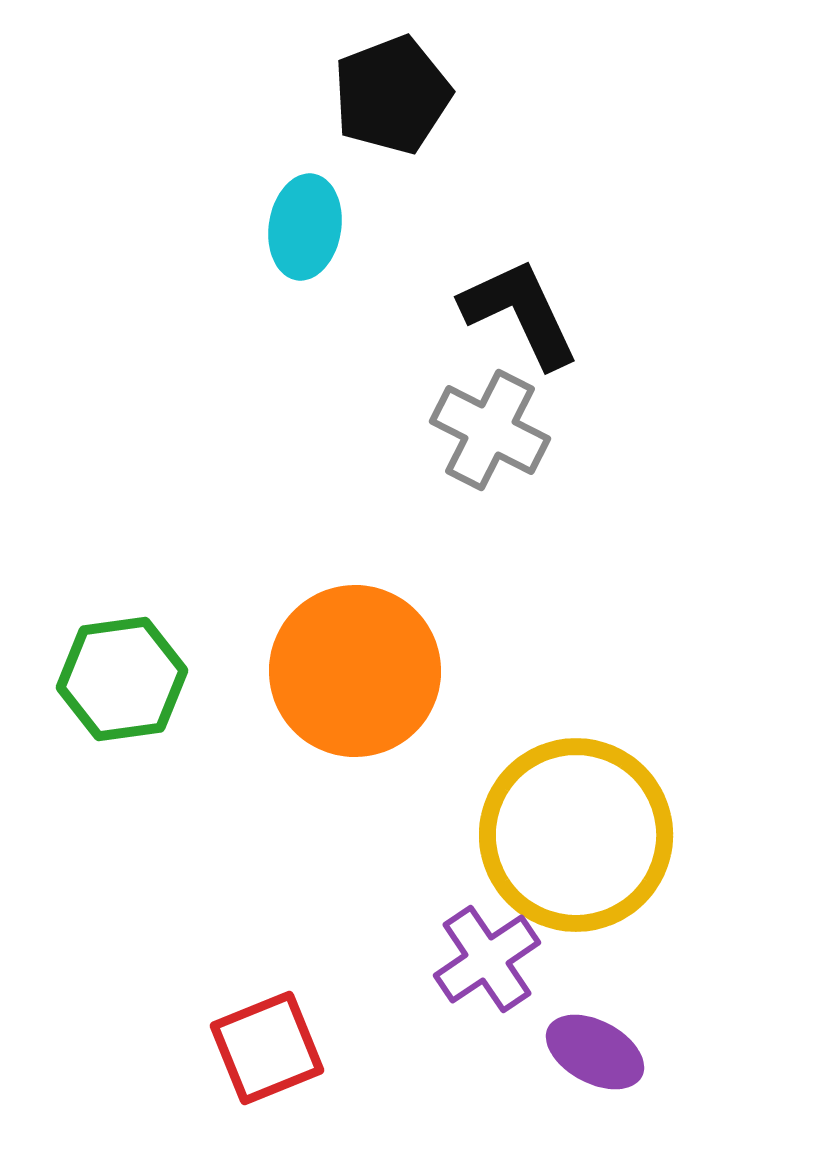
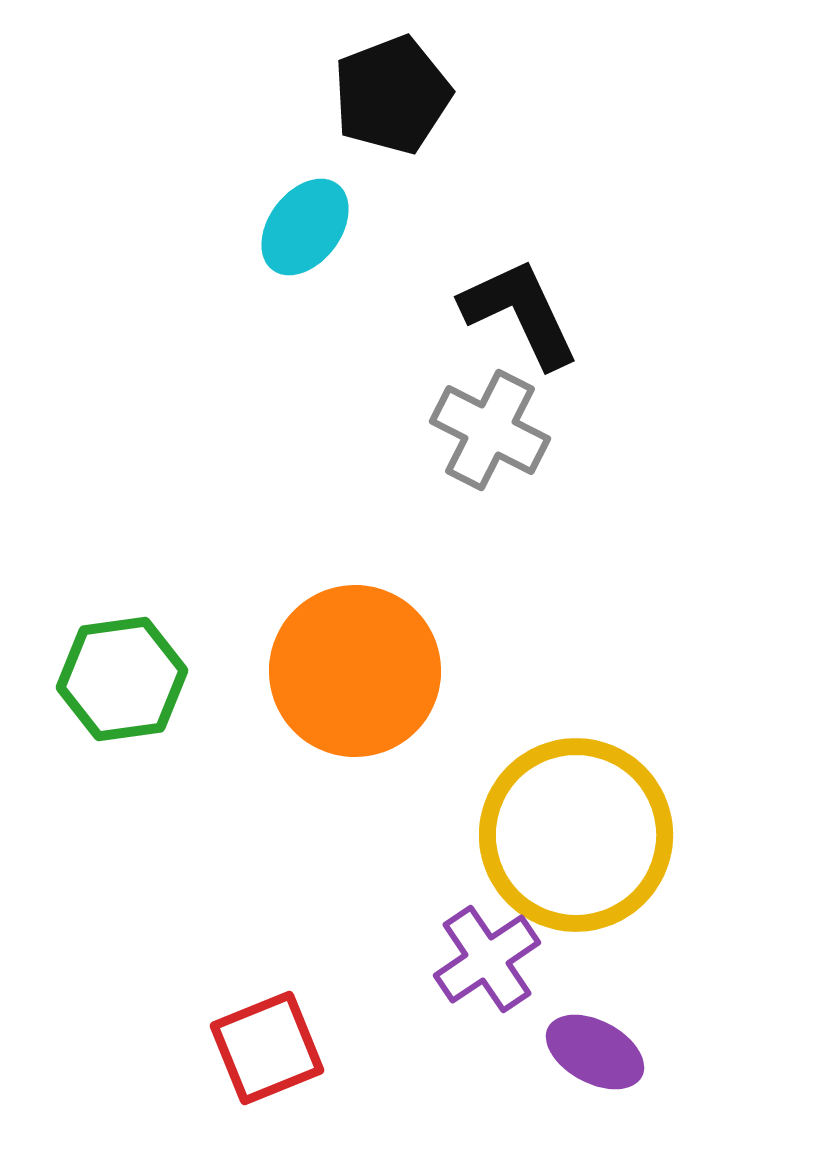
cyan ellipse: rotated 28 degrees clockwise
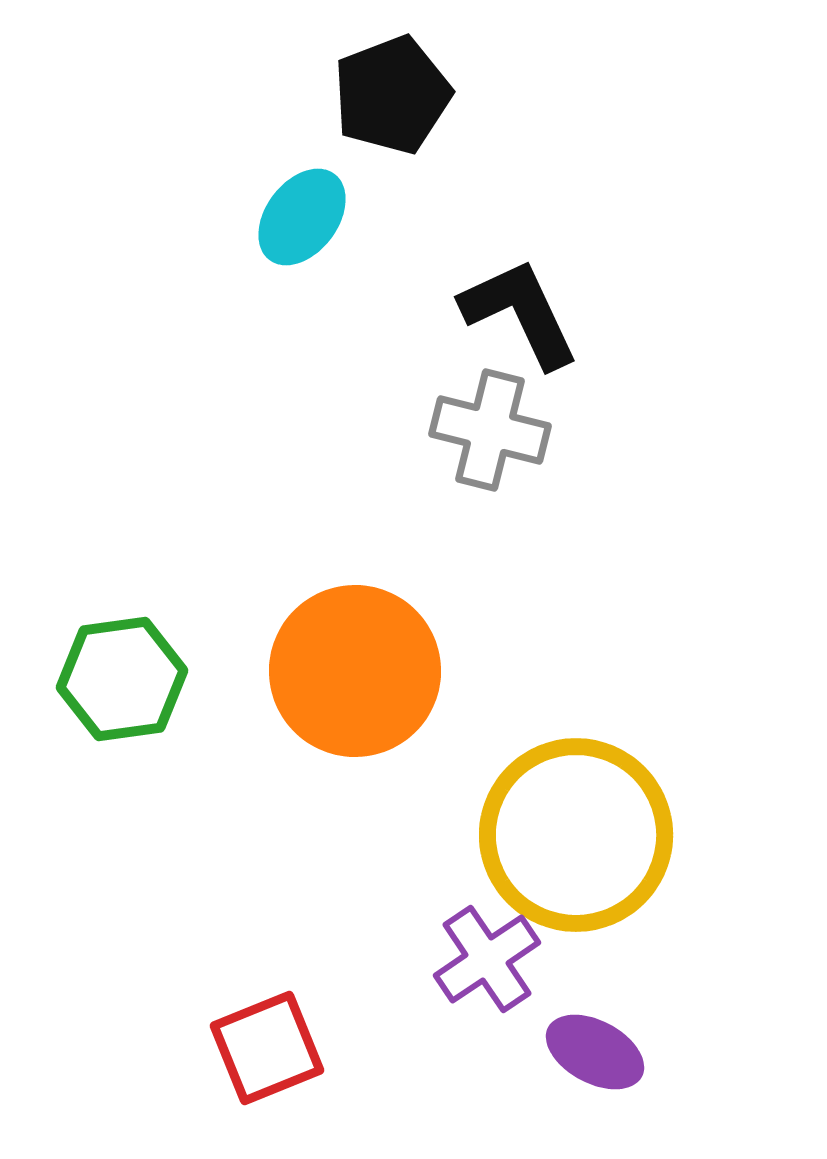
cyan ellipse: moved 3 px left, 10 px up
gray cross: rotated 13 degrees counterclockwise
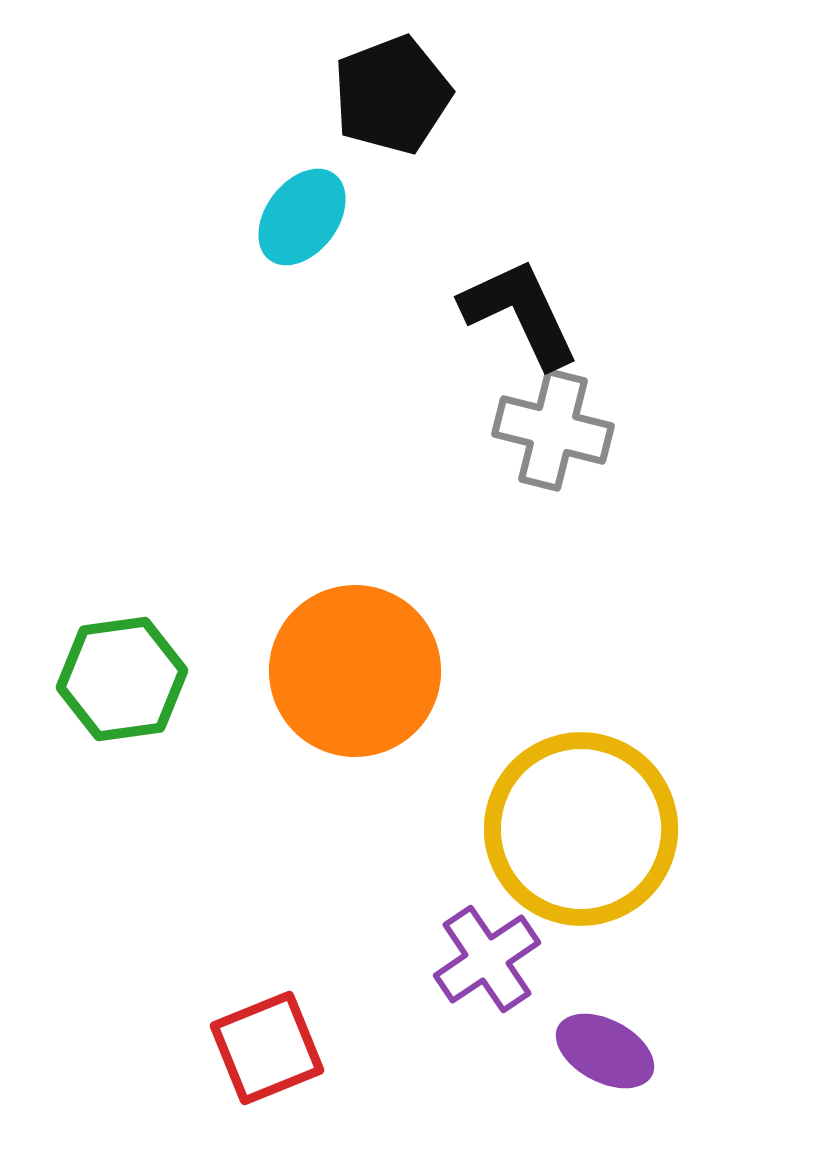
gray cross: moved 63 px right
yellow circle: moved 5 px right, 6 px up
purple ellipse: moved 10 px right, 1 px up
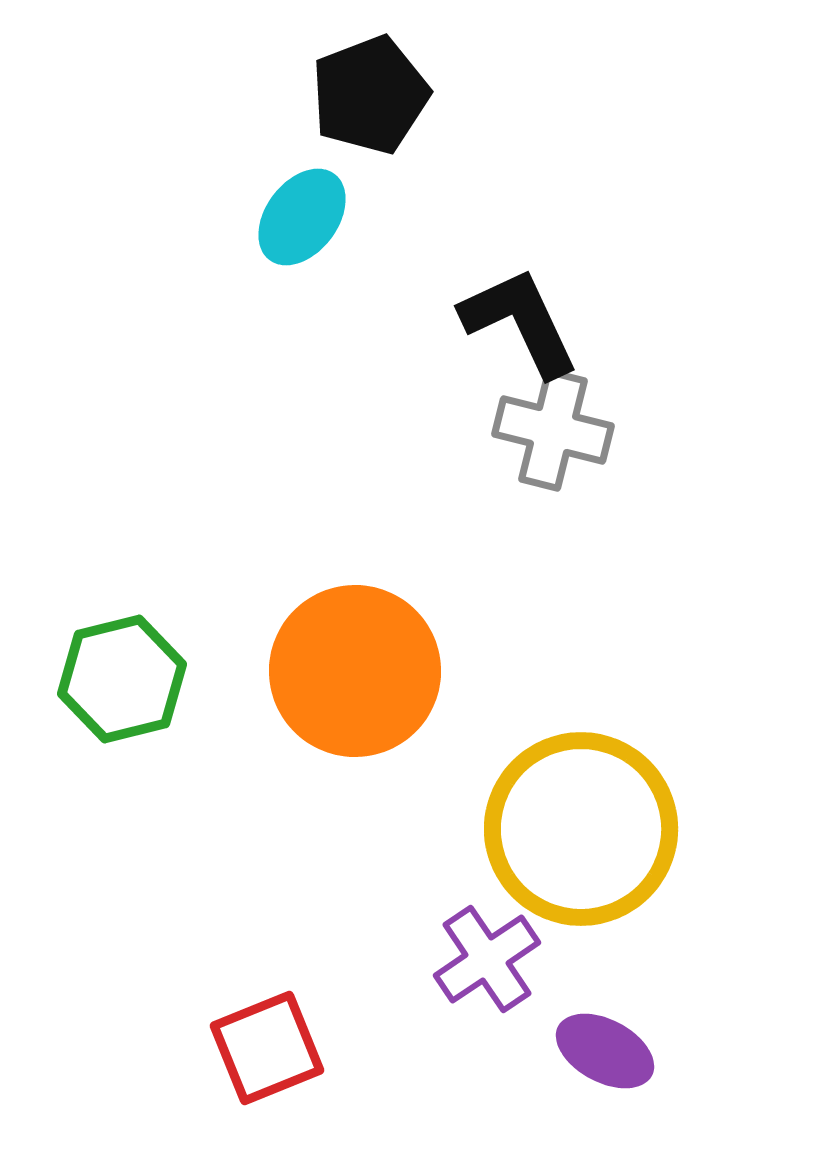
black pentagon: moved 22 px left
black L-shape: moved 9 px down
green hexagon: rotated 6 degrees counterclockwise
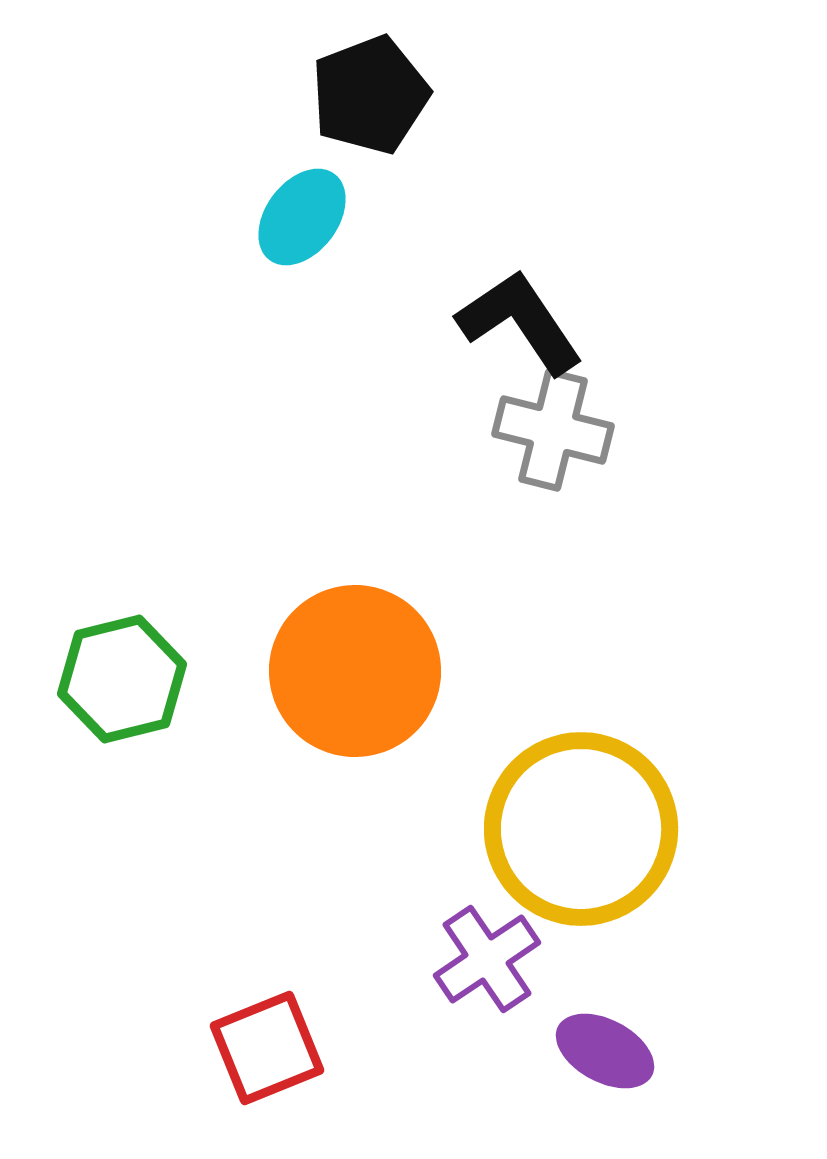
black L-shape: rotated 9 degrees counterclockwise
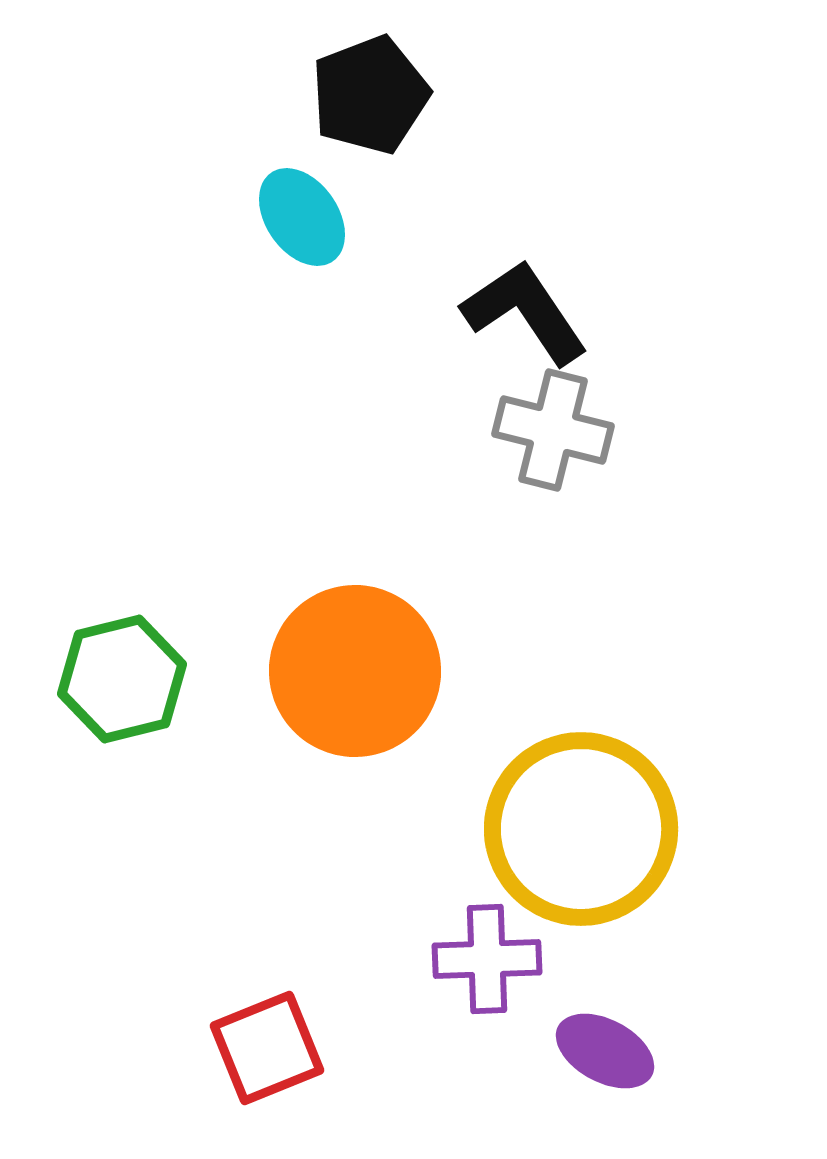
cyan ellipse: rotated 72 degrees counterclockwise
black L-shape: moved 5 px right, 10 px up
purple cross: rotated 32 degrees clockwise
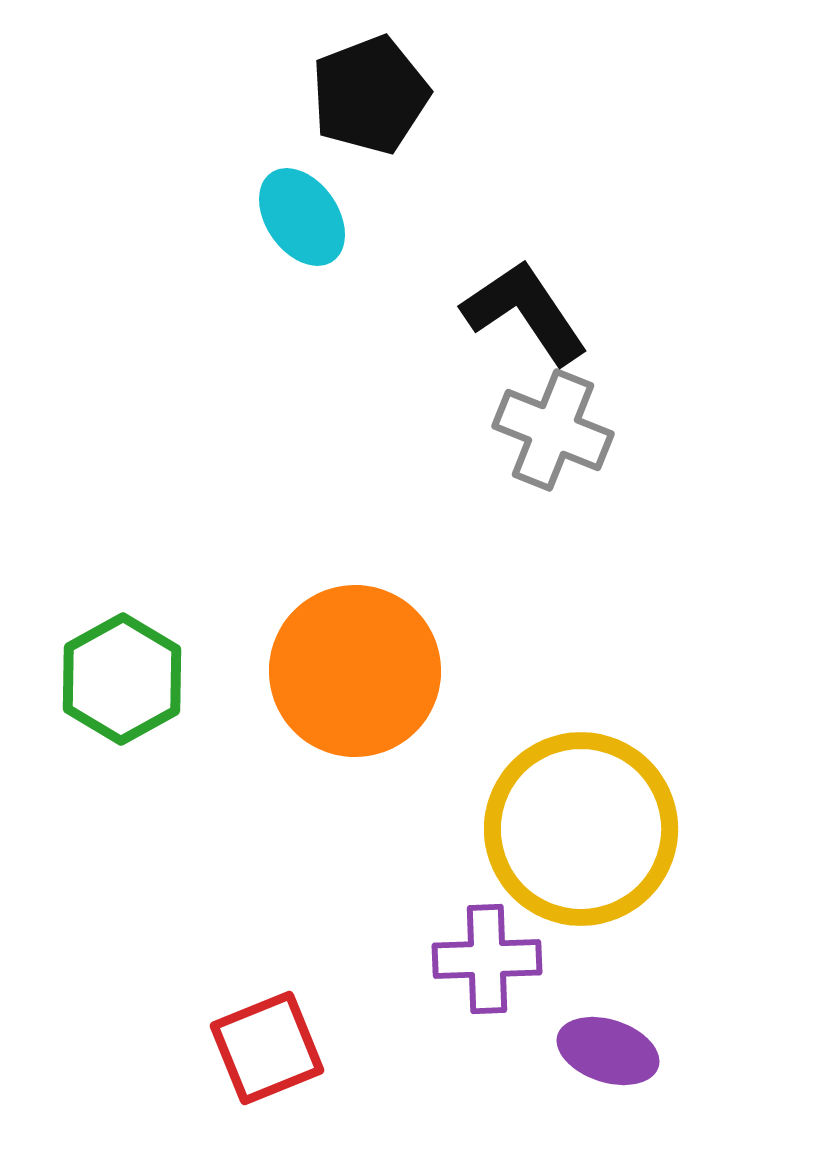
gray cross: rotated 8 degrees clockwise
green hexagon: rotated 15 degrees counterclockwise
purple ellipse: moved 3 px right; rotated 10 degrees counterclockwise
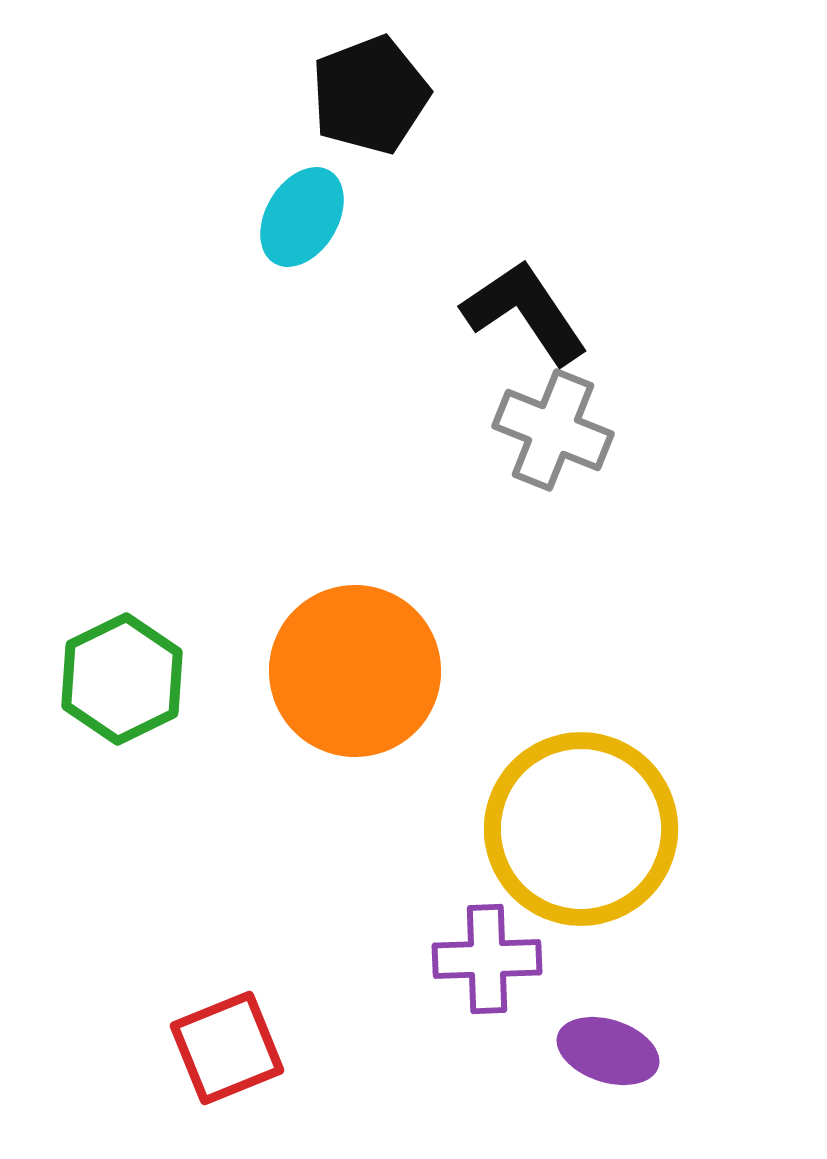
cyan ellipse: rotated 66 degrees clockwise
green hexagon: rotated 3 degrees clockwise
red square: moved 40 px left
